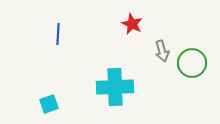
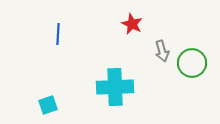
cyan square: moved 1 px left, 1 px down
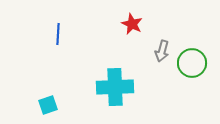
gray arrow: rotated 30 degrees clockwise
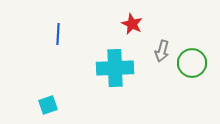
cyan cross: moved 19 px up
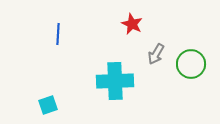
gray arrow: moved 6 px left, 3 px down; rotated 15 degrees clockwise
green circle: moved 1 px left, 1 px down
cyan cross: moved 13 px down
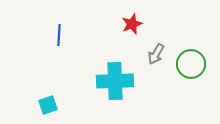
red star: rotated 25 degrees clockwise
blue line: moved 1 px right, 1 px down
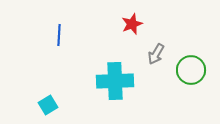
green circle: moved 6 px down
cyan square: rotated 12 degrees counterclockwise
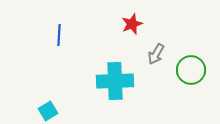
cyan square: moved 6 px down
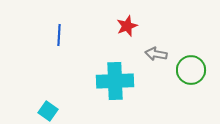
red star: moved 5 px left, 2 px down
gray arrow: rotated 70 degrees clockwise
cyan square: rotated 24 degrees counterclockwise
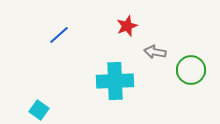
blue line: rotated 45 degrees clockwise
gray arrow: moved 1 px left, 2 px up
cyan square: moved 9 px left, 1 px up
